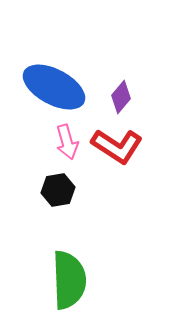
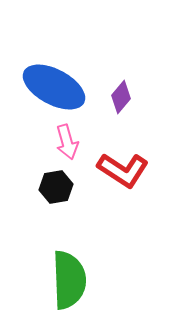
red L-shape: moved 6 px right, 24 px down
black hexagon: moved 2 px left, 3 px up
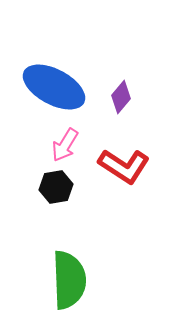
pink arrow: moved 2 px left, 3 px down; rotated 48 degrees clockwise
red L-shape: moved 1 px right, 4 px up
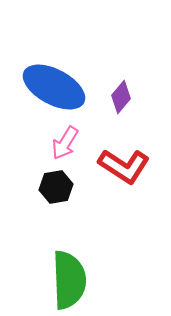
pink arrow: moved 2 px up
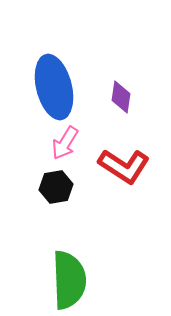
blue ellipse: rotated 48 degrees clockwise
purple diamond: rotated 32 degrees counterclockwise
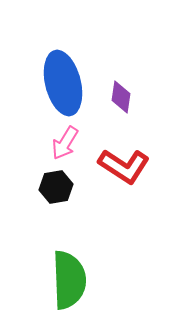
blue ellipse: moved 9 px right, 4 px up
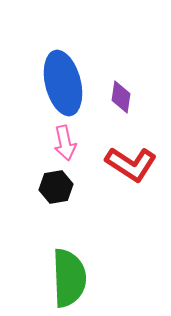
pink arrow: rotated 44 degrees counterclockwise
red L-shape: moved 7 px right, 2 px up
green semicircle: moved 2 px up
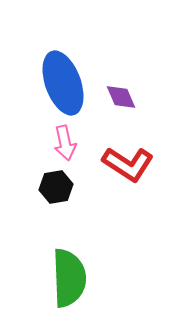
blue ellipse: rotated 6 degrees counterclockwise
purple diamond: rotated 32 degrees counterclockwise
red L-shape: moved 3 px left
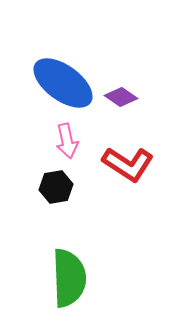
blue ellipse: rotated 34 degrees counterclockwise
purple diamond: rotated 32 degrees counterclockwise
pink arrow: moved 2 px right, 2 px up
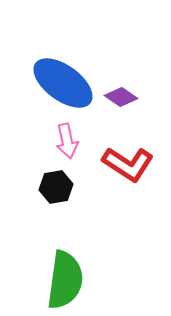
green semicircle: moved 4 px left, 2 px down; rotated 10 degrees clockwise
